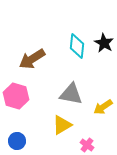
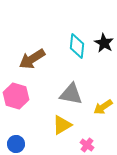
blue circle: moved 1 px left, 3 px down
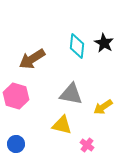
yellow triangle: rotated 45 degrees clockwise
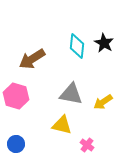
yellow arrow: moved 5 px up
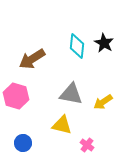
blue circle: moved 7 px right, 1 px up
